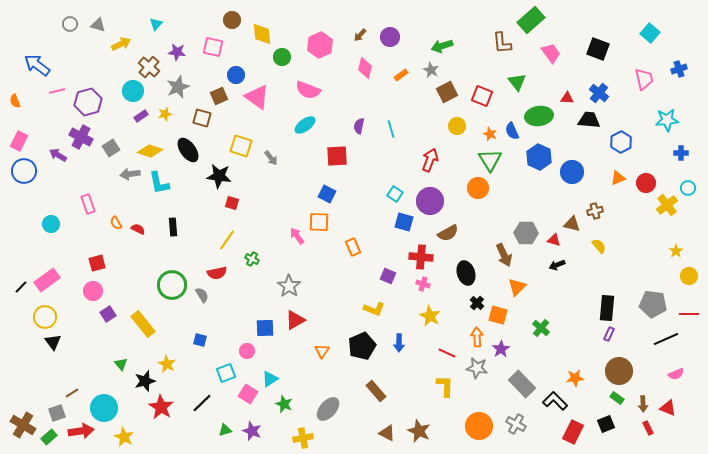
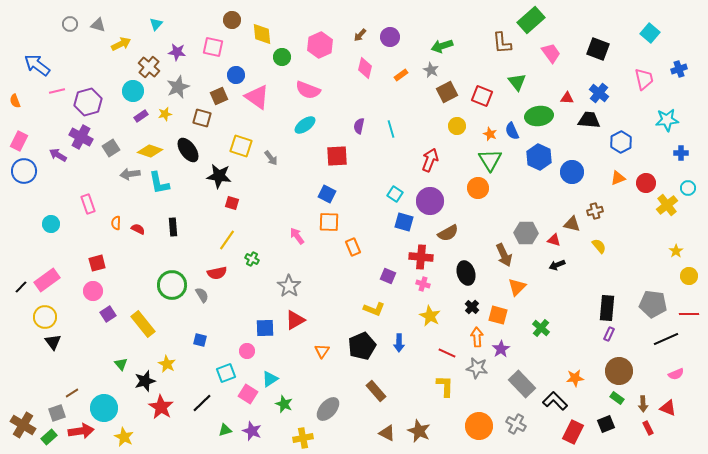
orange square at (319, 222): moved 10 px right
orange semicircle at (116, 223): rotated 32 degrees clockwise
black cross at (477, 303): moved 5 px left, 4 px down
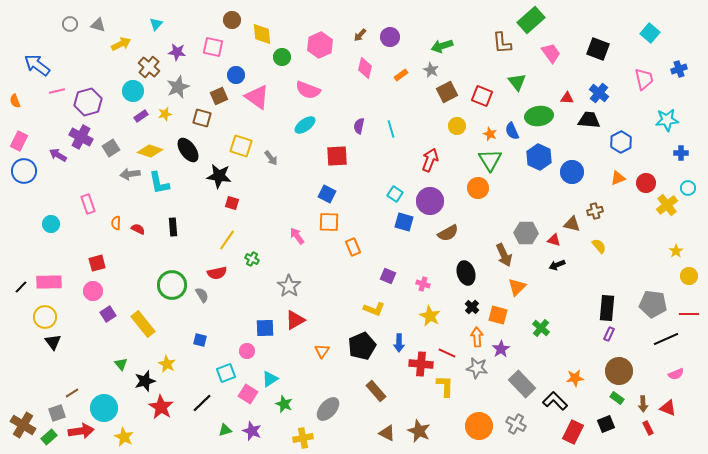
red cross at (421, 257): moved 107 px down
pink rectangle at (47, 280): moved 2 px right, 2 px down; rotated 35 degrees clockwise
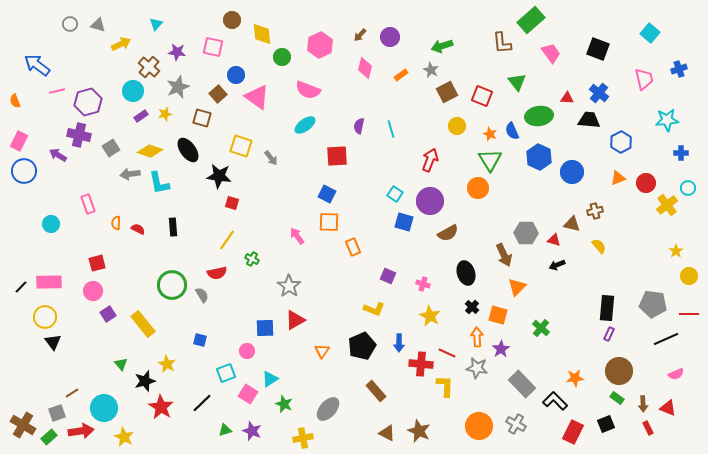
brown square at (219, 96): moved 1 px left, 2 px up; rotated 18 degrees counterclockwise
purple cross at (81, 137): moved 2 px left, 2 px up; rotated 15 degrees counterclockwise
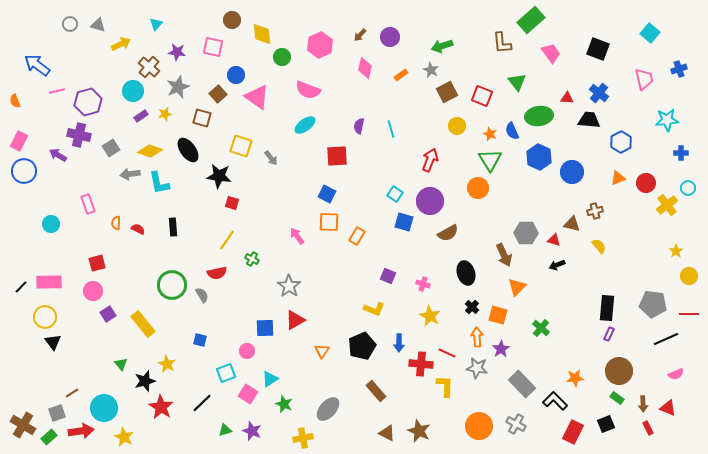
orange rectangle at (353, 247): moved 4 px right, 11 px up; rotated 54 degrees clockwise
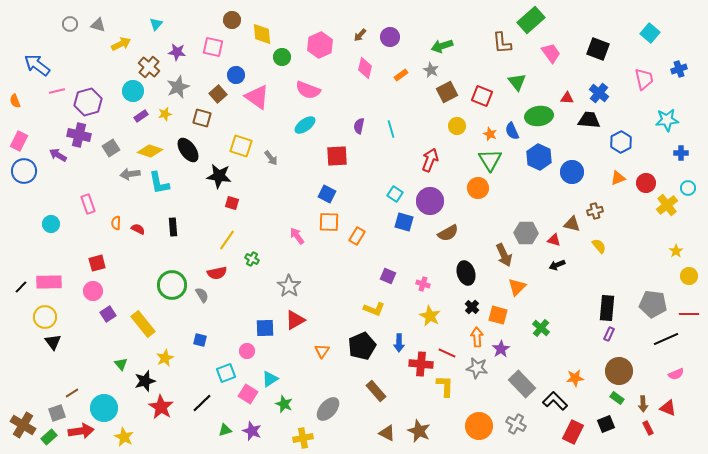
yellow star at (167, 364): moved 2 px left, 6 px up; rotated 18 degrees clockwise
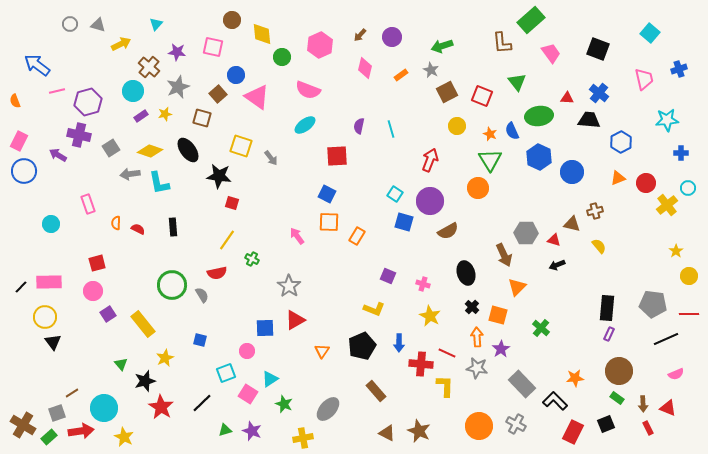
purple circle at (390, 37): moved 2 px right
brown semicircle at (448, 233): moved 2 px up
